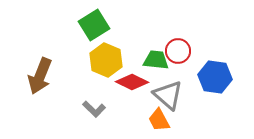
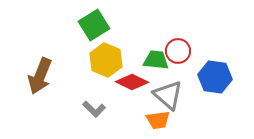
orange trapezoid: moved 1 px left; rotated 70 degrees counterclockwise
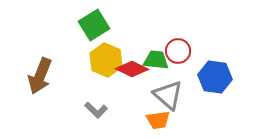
red diamond: moved 13 px up
gray L-shape: moved 2 px right, 1 px down
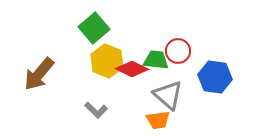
green square: moved 3 px down; rotated 8 degrees counterclockwise
yellow hexagon: moved 1 px right, 1 px down
brown arrow: moved 1 px left, 2 px up; rotated 18 degrees clockwise
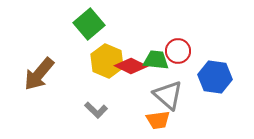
green square: moved 5 px left, 4 px up
red diamond: moved 1 px left, 3 px up
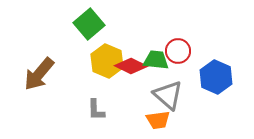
blue hexagon: moved 1 px right; rotated 16 degrees clockwise
gray L-shape: rotated 45 degrees clockwise
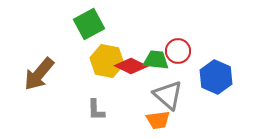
green square: rotated 12 degrees clockwise
yellow hexagon: rotated 12 degrees counterclockwise
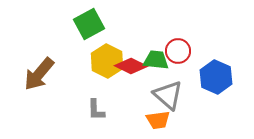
yellow hexagon: rotated 16 degrees clockwise
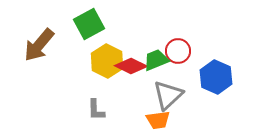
green trapezoid: rotated 28 degrees counterclockwise
brown arrow: moved 29 px up
gray triangle: rotated 36 degrees clockwise
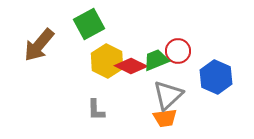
orange trapezoid: moved 7 px right, 2 px up
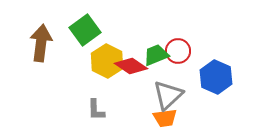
green square: moved 4 px left, 6 px down; rotated 8 degrees counterclockwise
brown arrow: moved 2 px right, 2 px up; rotated 147 degrees clockwise
green trapezoid: moved 5 px up
red diamond: rotated 8 degrees clockwise
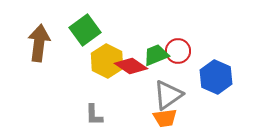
brown arrow: moved 2 px left
gray triangle: rotated 8 degrees clockwise
gray L-shape: moved 2 px left, 5 px down
